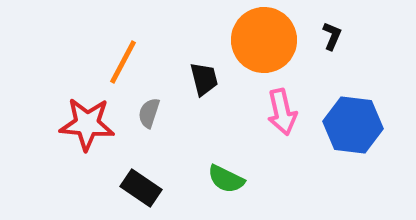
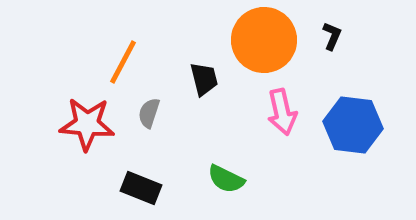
black rectangle: rotated 12 degrees counterclockwise
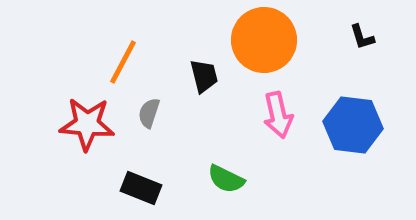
black L-shape: moved 30 px right, 1 px down; rotated 140 degrees clockwise
black trapezoid: moved 3 px up
pink arrow: moved 4 px left, 3 px down
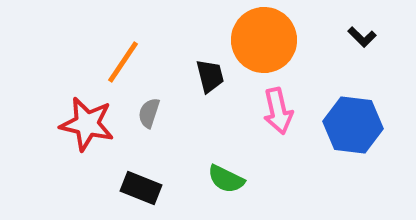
black L-shape: rotated 28 degrees counterclockwise
orange line: rotated 6 degrees clockwise
black trapezoid: moved 6 px right
pink arrow: moved 4 px up
red star: rotated 8 degrees clockwise
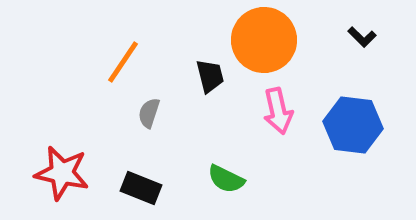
red star: moved 25 px left, 49 px down
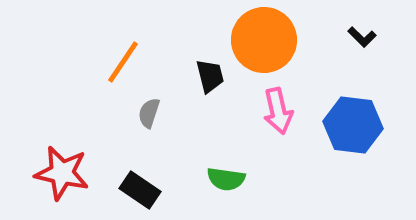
green semicircle: rotated 18 degrees counterclockwise
black rectangle: moved 1 px left, 2 px down; rotated 12 degrees clockwise
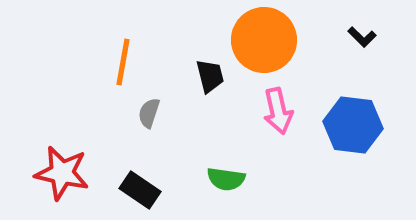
orange line: rotated 24 degrees counterclockwise
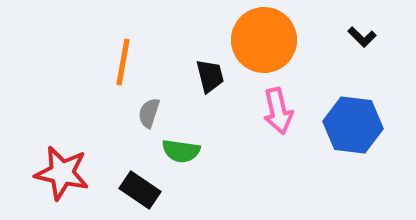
green semicircle: moved 45 px left, 28 px up
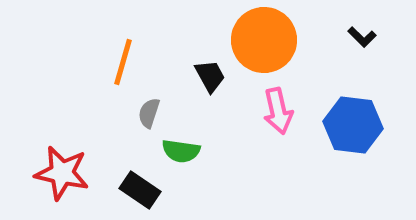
orange line: rotated 6 degrees clockwise
black trapezoid: rotated 15 degrees counterclockwise
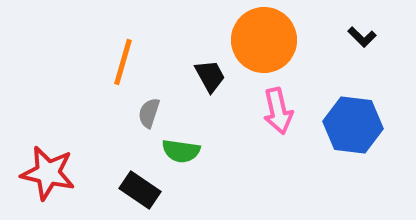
red star: moved 14 px left
